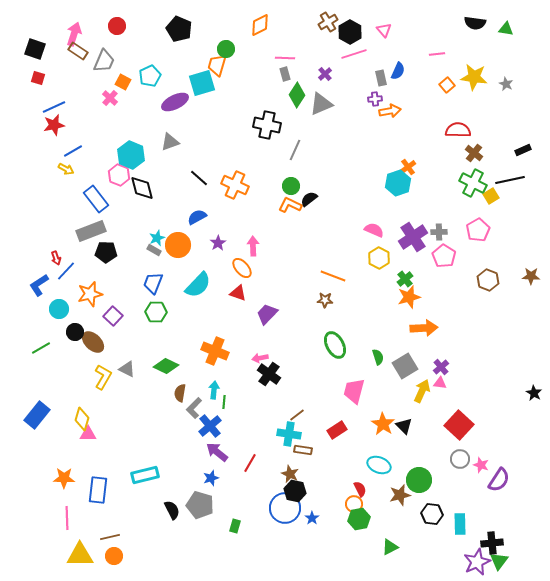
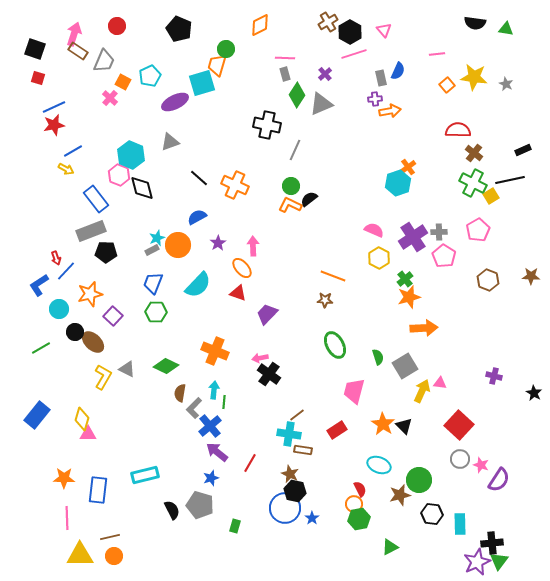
gray rectangle at (154, 250): moved 2 px left; rotated 56 degrees counterclockwise
purple cross at (441, 367): moved 53 px right, 9 px down; rotated 35 degrees counterclockwise
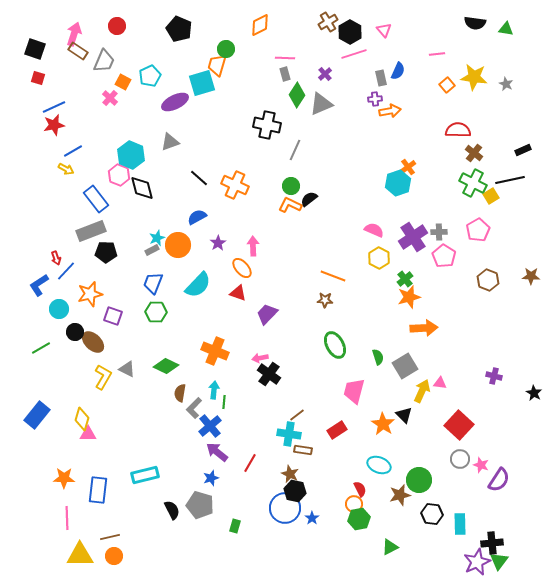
purple square at (113, 316): rotated 24 degrees counterclockwise
black triangle at (404, 426): moved 11 px up
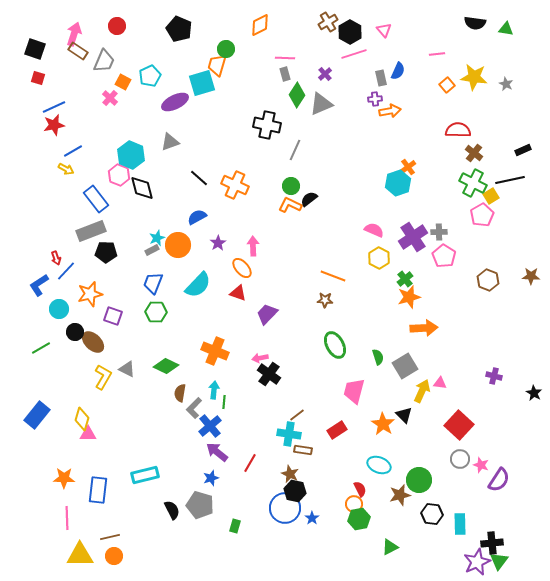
pink pentagon at (478, 230): moved 4 px right, 15 px up
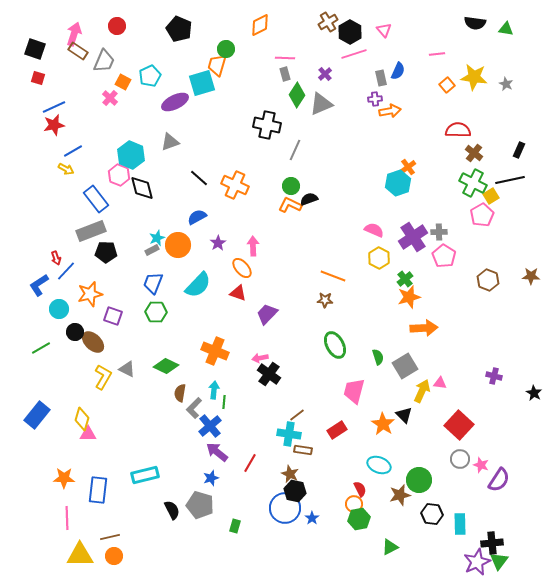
black rectangle at (523, 150): moved 4 px left; rotated 42 degrees counterclockwise
black semicircle at (309, 199): rotated 18 degrees clockwise
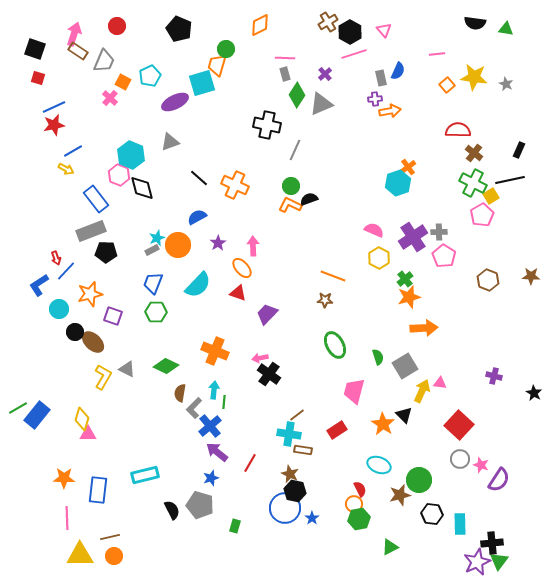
green line at (41, 348): moved 23 px left, 60 px down
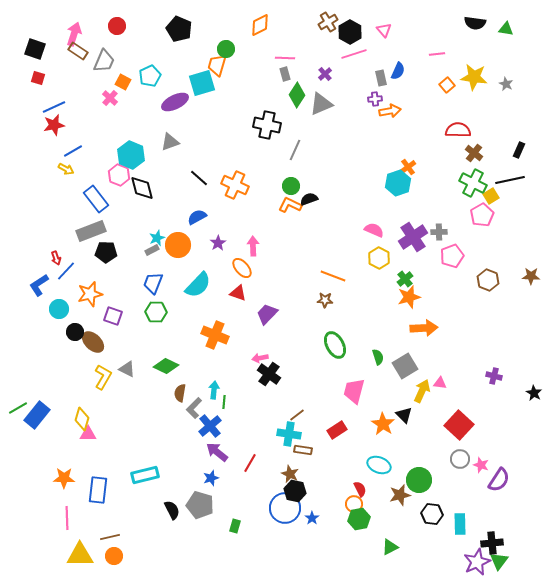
pink pentagon at (444, 256): moved 8 px right; rotated 20 degrees clockwise
orange cross at (215, 351): moved 16 px up
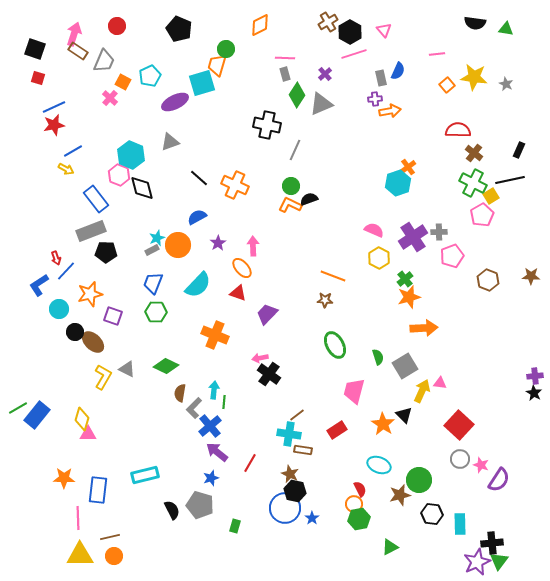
purple cross at (494, 376): moved 41 px right; rotated 21 degrees counterclockwise
pink line at (67, 518): moved 11 px right
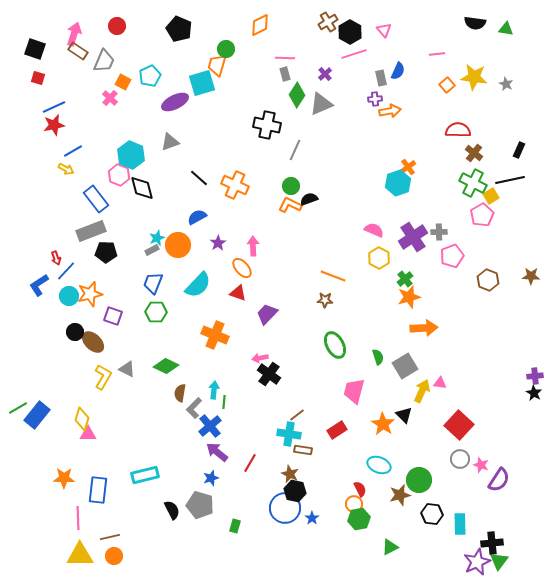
cyan circle at (59, 309): moved 10 px right, 13 px up
